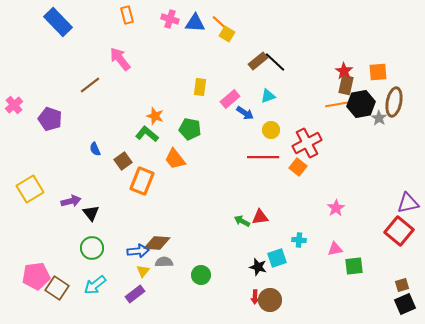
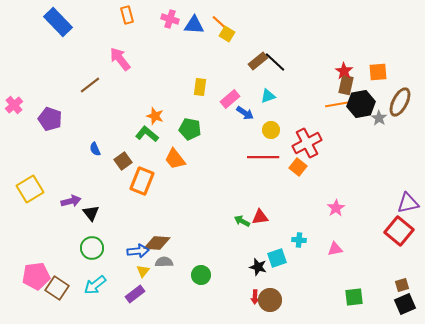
blue triangle at (195, 23): moved 1 px left, 2 px down
brown ellipse at (394, 102): moved 6 px right; rotated 16 degrees clockwise
green square at (354, 266): moved 31 px down
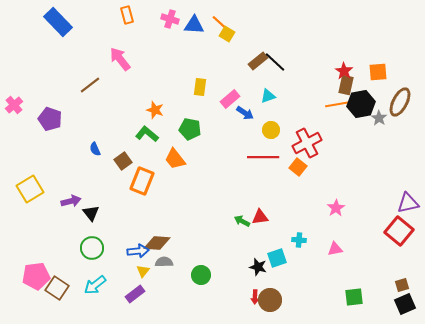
orange star at (155, 116): moved 6 px up
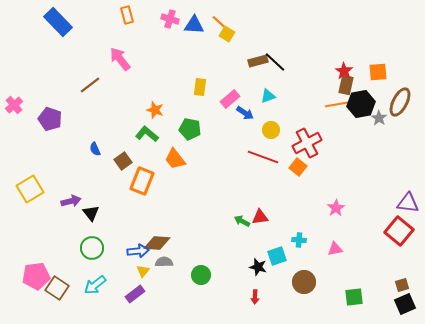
brown rectangle at (258, 61): rotated 24 degrees clockwise
red line at (263, 157): rotated 20 degrees clockwise
purple triangle at (408, 203): rotated 20 degrees clockwise
cyan square at (277, 258): moved 2 px up
brown circle at (270, 300): moved 34 px right, 18 px up
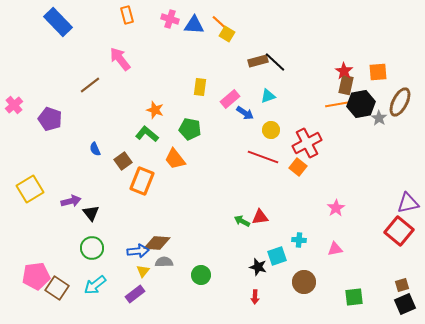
purple triangle at (408, 203): rotated 20 degrees counterclockwise
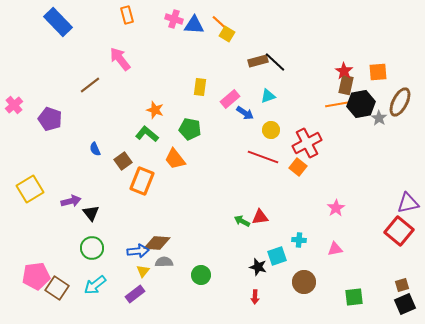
pink cross at (170, 19): moved 4 px right
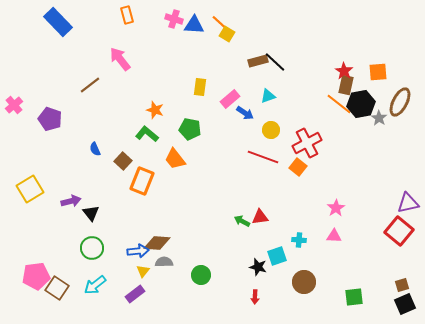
orange line at (339, 104): rotated 48 degrees clockwise
brown square at (123, 161): rotated 12 degrees counterclockwise
pink triangle at (335, 249): moved 1 px left, 13 px up; rotated 14 degrees clockwise
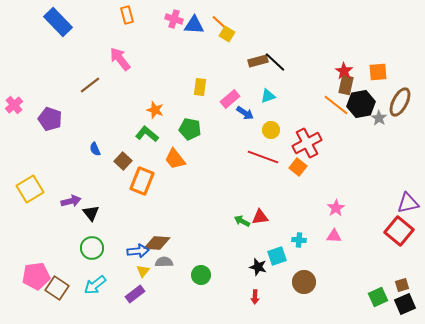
orange line at (339, 104): moved 3 px left, 1 px down
green square at (354, 297): moved 24 px right; rotated 18 degrees counterclockwise
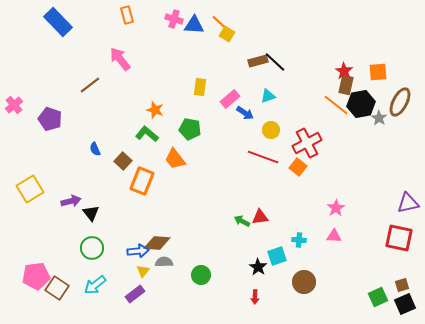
red square at (399, 231): moved 7 px down; rotated 28 degrees counterclockwise
black star at (258, 267): rotated 18 degrees clockwise
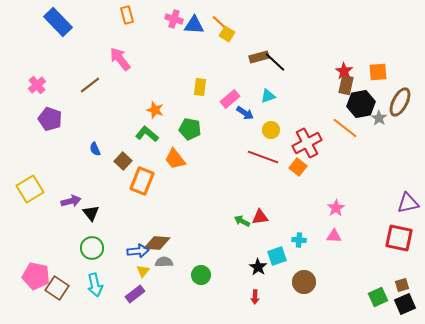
brown rectangle at (258, 61): moved 1 px right, 4 px up
pink cross at (14, 105): moved 23 px right, 20 px up
orange line at (336, 105): moved 9 px right, 23 px down
pink pentagon at (36, 276): rotated 20 degrees clockwise
cyan arrow at (95, 285): rotated 65 degrees counterclockwise
